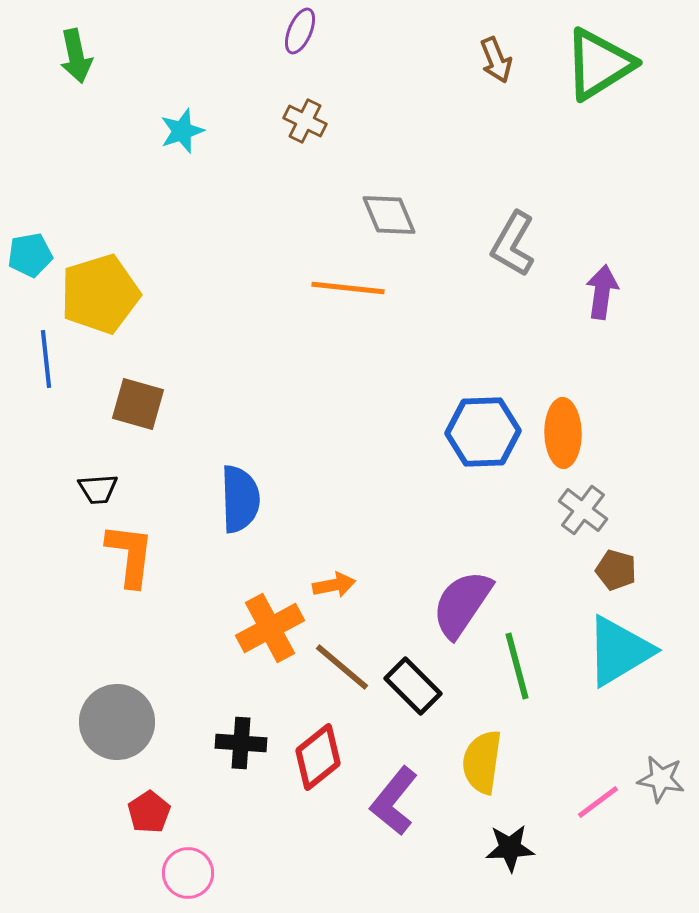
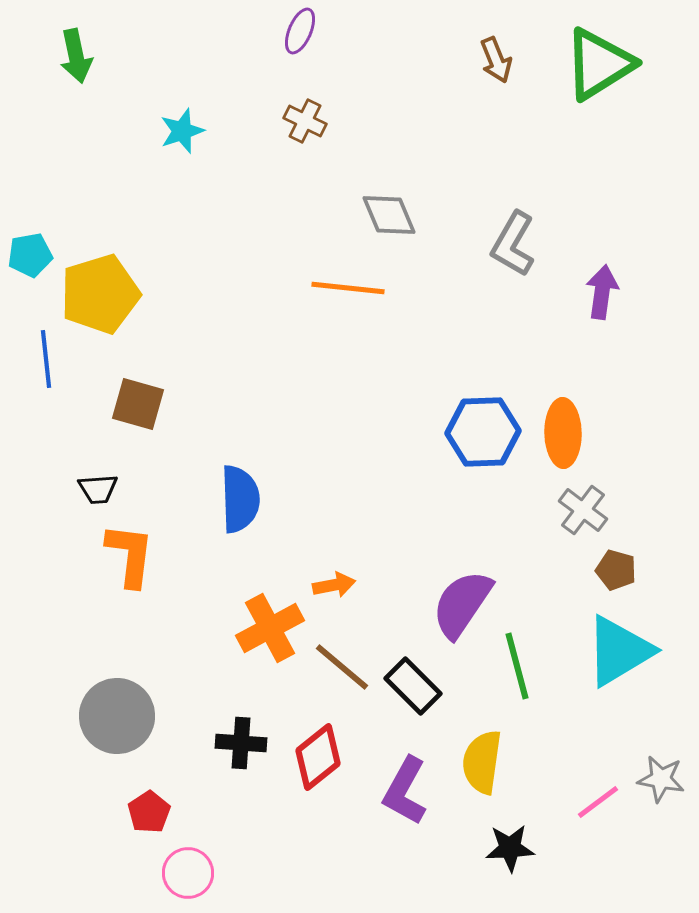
gray circle: moved 6 px up
purple L-shape: moved 11 px right, 10 px up; rotated 10 degrees counterclockwise
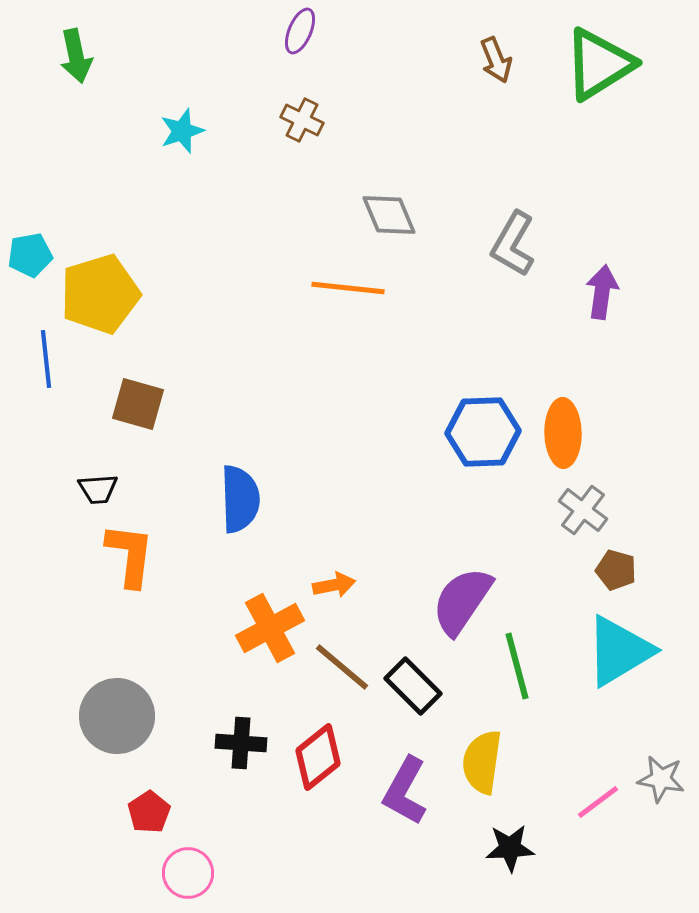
brown cross: moved 3 px left, 1 px up
purple semicircle: moved 3 px up
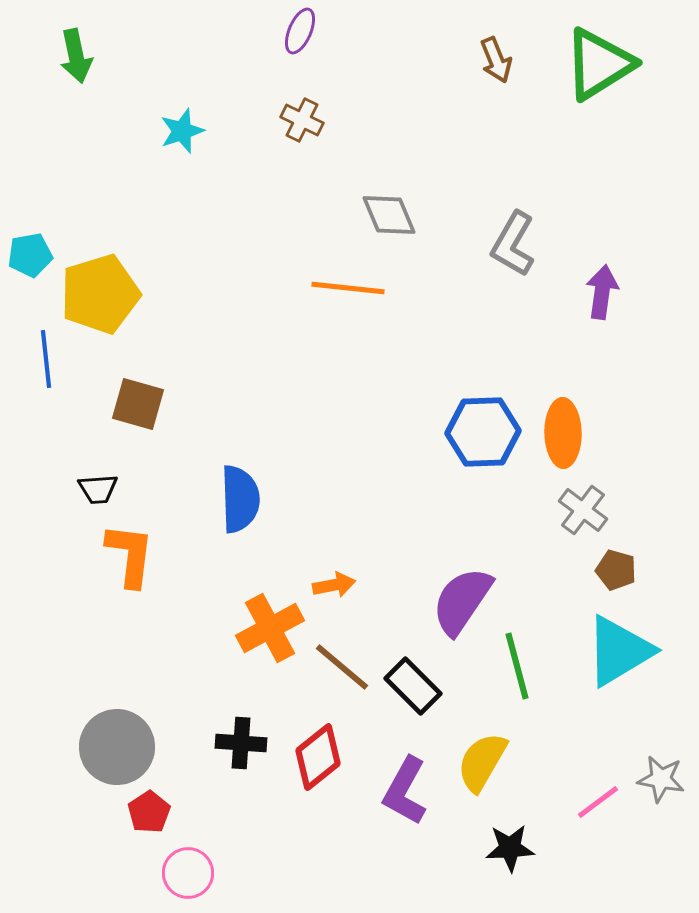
gray circle: moved 31 px down
yellow semicircle: rotated 22 degrees clockwise
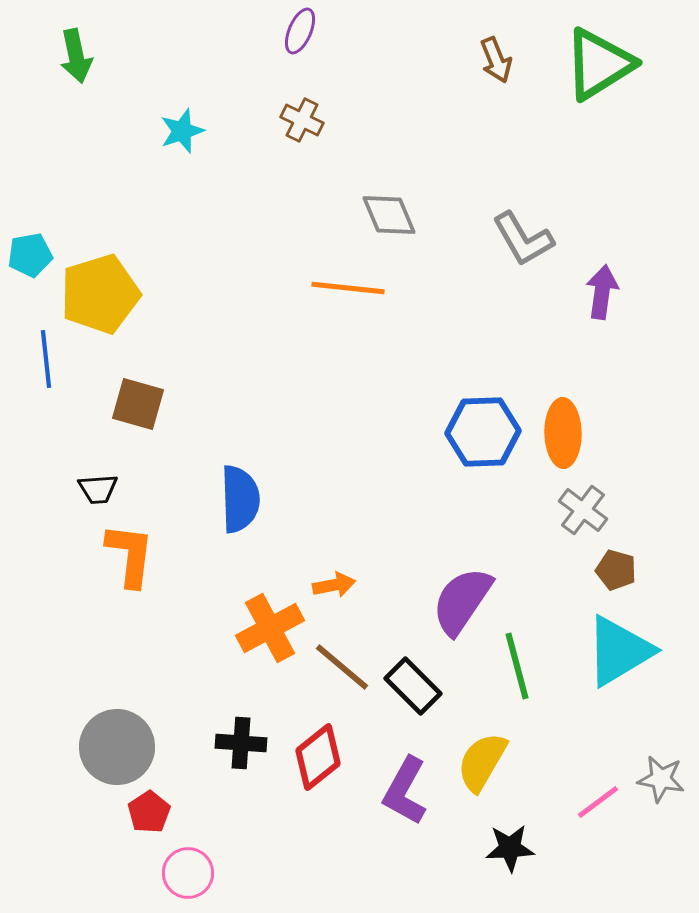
gray L-shape: moved 10 px right, 5 px up; rotated 60 degrees counterclockwise
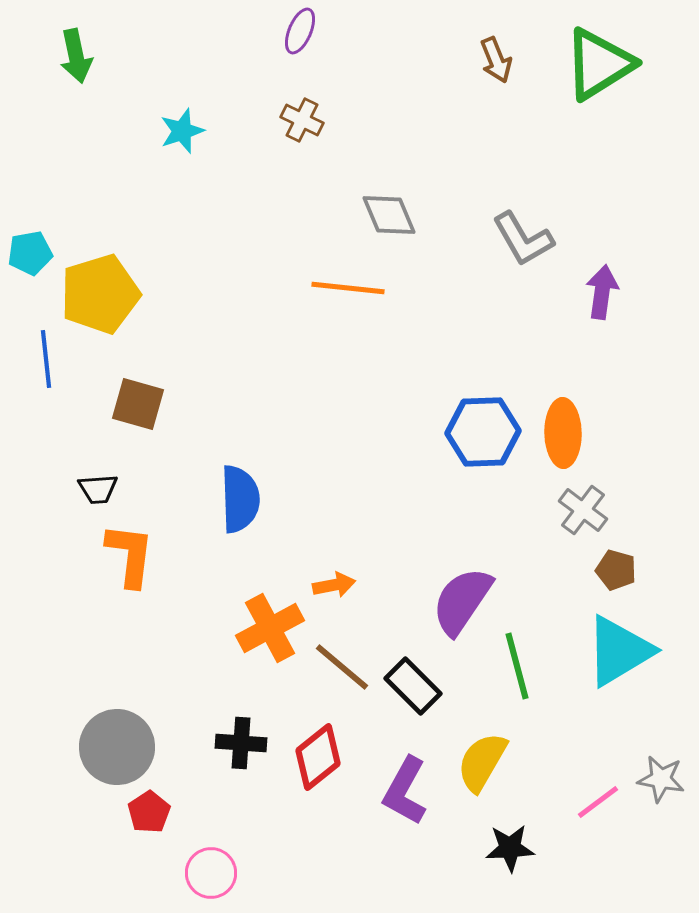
cyan pentagon: moved 2 px up
pink circle: moved 23 px right
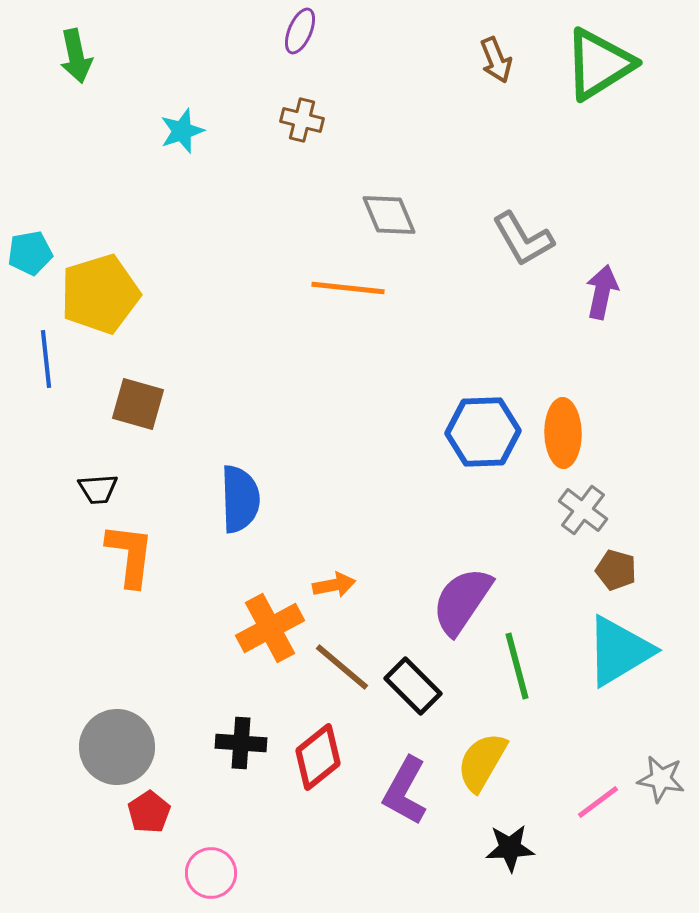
brown cross: rotated 12 degrees counterclockwise
purple arrow: rotated 4 degrees clockwise
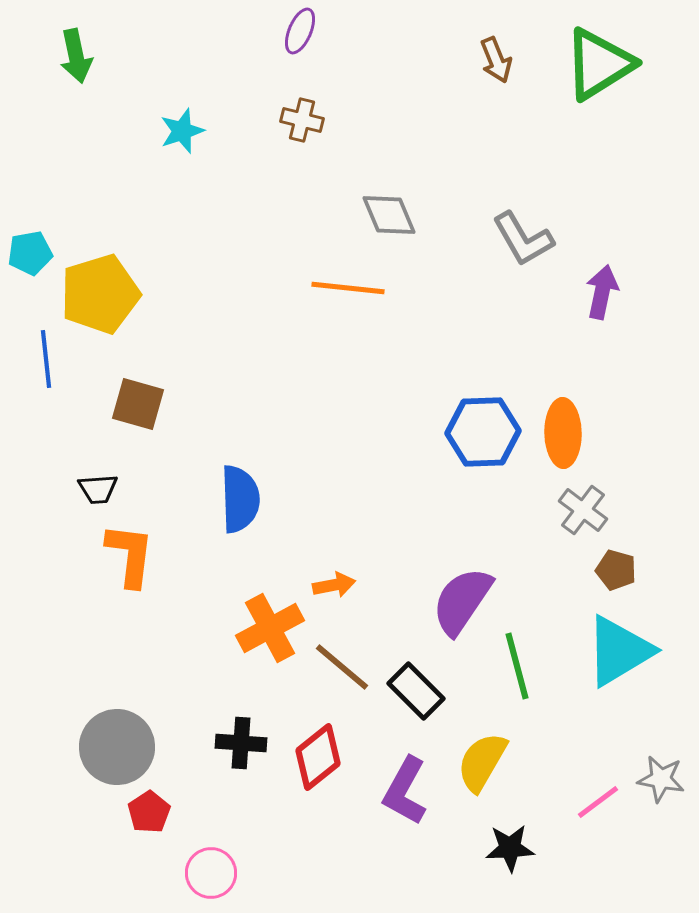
black rectangle: moved 3 px right, 5 px down
